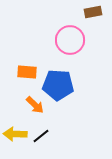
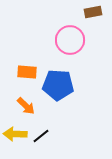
orange arrow: moved 9 px left, 1 px down
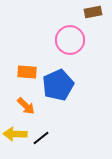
blue pentagon: rotated 28 degrees counterclockwise
black line: moved 2 px down
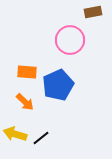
orange arrow: moved 1 px left, 4 px up
yellow arrow: rotated 15 degrees clockwise
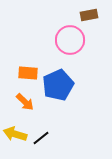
brown rectangle: moved 4 px left, 3 px down
orange rectangle: moved 1 px right, 1 px down
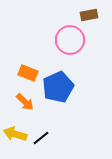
orange rectangle: rotated 18 degrees clockwise
blue pentagon: moved 2 px down
